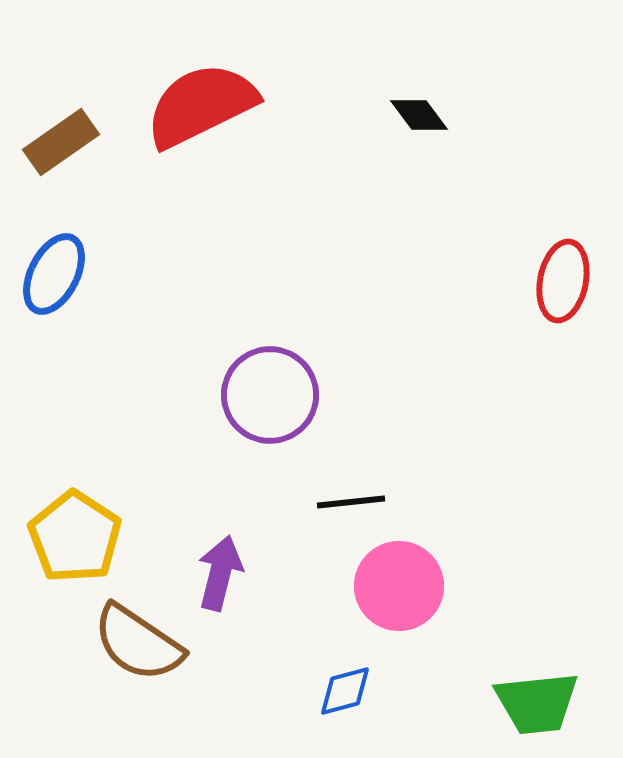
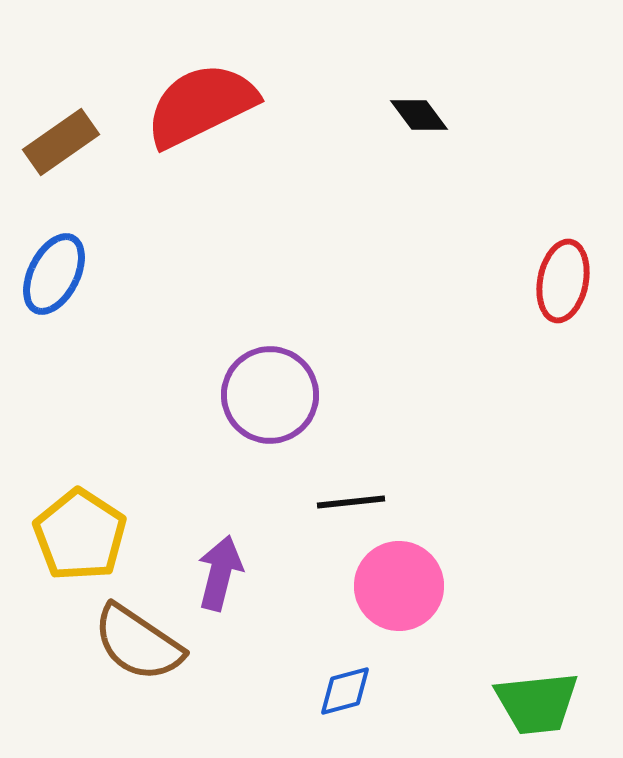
yellow pentagon: moved 5 px right, 2 px up
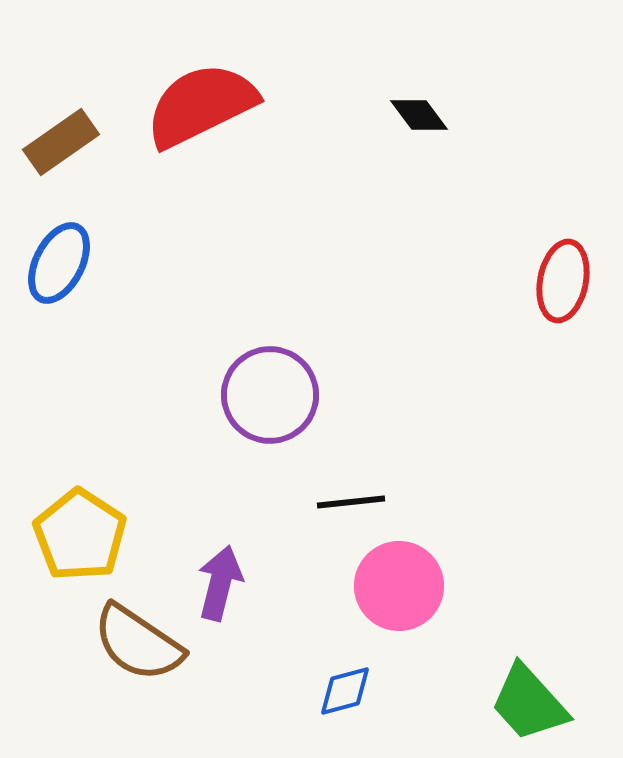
blue ellipse: moved 5 px right, 11 px up
purple arrow: moved 10 px down
green trapezoid: moved 8 px left; rotated 54 degrees clockwise
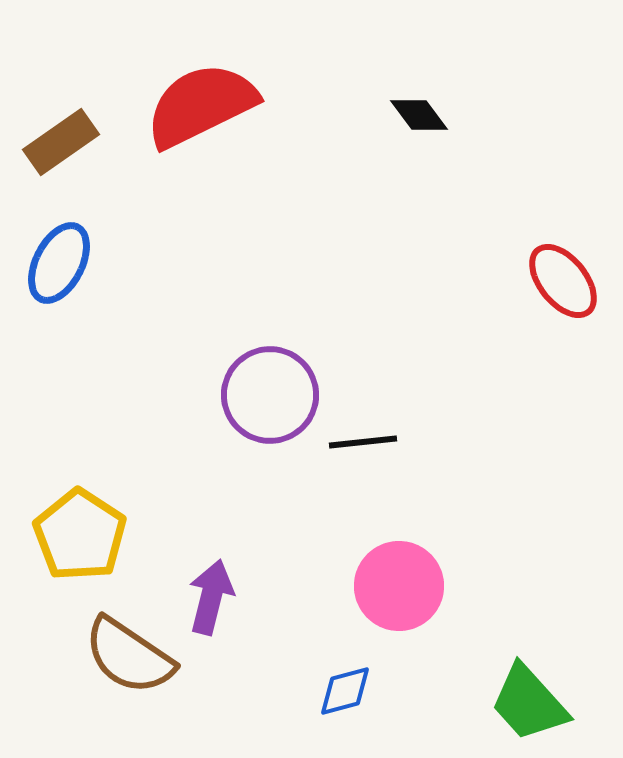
red ellipse: rotated 50 degrees counterclockwise
black line: moved 12 px right, 60 px up
purple arrow: moved 9 px left, 14 px down
brown semicircle: moved 9 px left, 13 px down
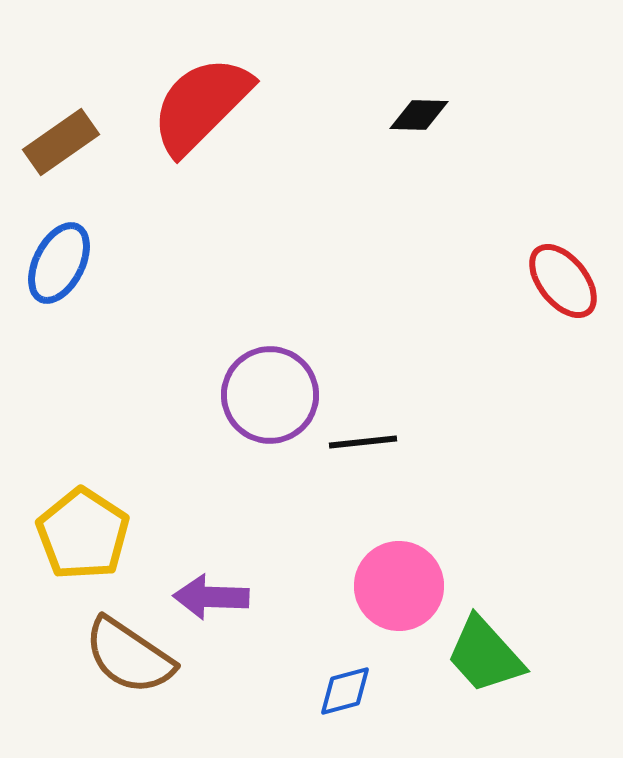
red semicircle: rotated 19 degrees counterclockwise
black diamond: rotated 52 degrees counterclockwise
yellow pentagon: moved 3 px right, 1 px up
purple arrow: rotated 102 degrees counterclockwise
green trapezoid: moved 44 px left, 48 px up
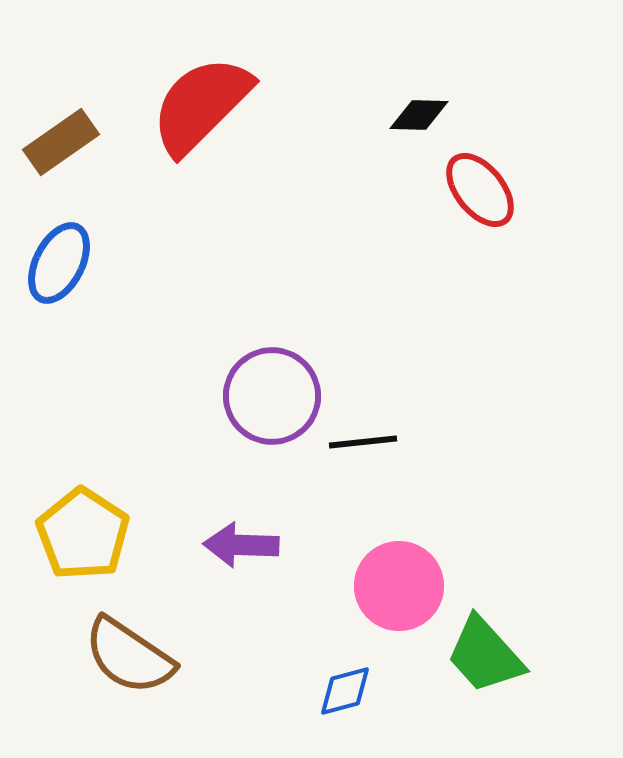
red ellipse: moved 83 px left, 91 px up
purple circle: moved 2 px right, 1 px down
purple arrow: moved 30 px right, 52 px up
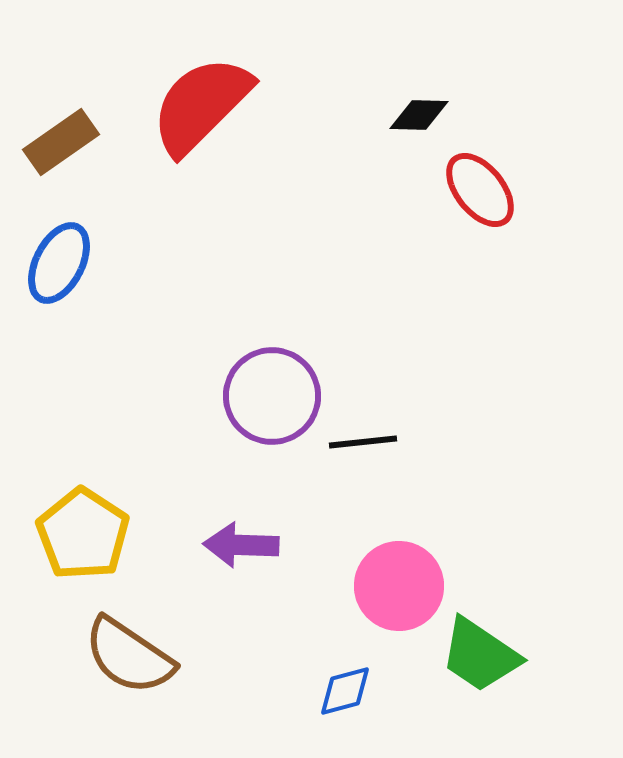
green trapezoid: moved 5 px left; rotated 14 degrees counterclockwise
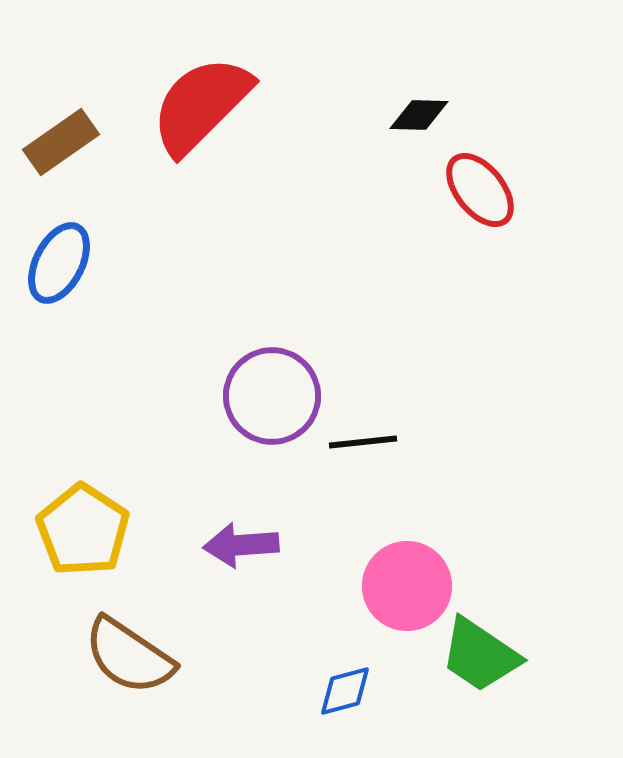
yellow pentagon: moved 4 px up
purple arrow: rotated 6 degrees counterclockwise
pink circle: moved 8 px right
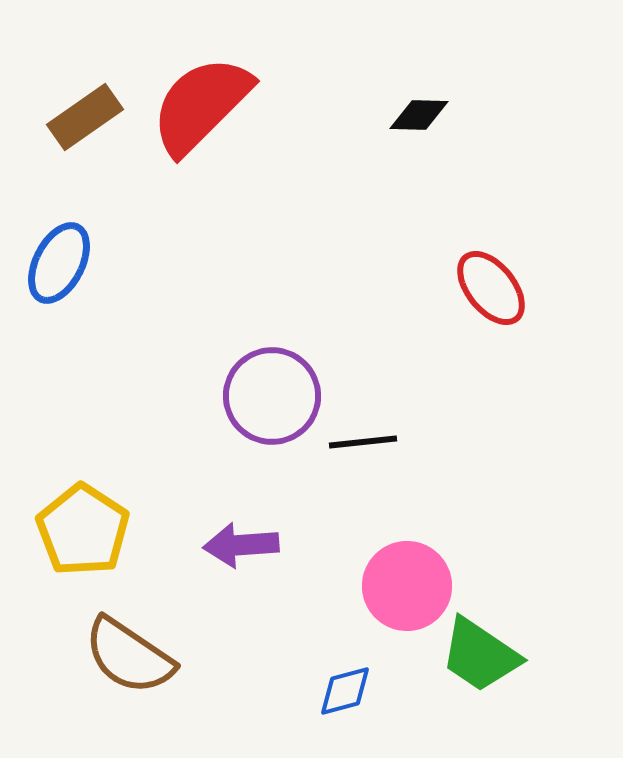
brown rectangle: moved 24 px right, 25 px up
red ellipse: moved 11 px right, 98 px down
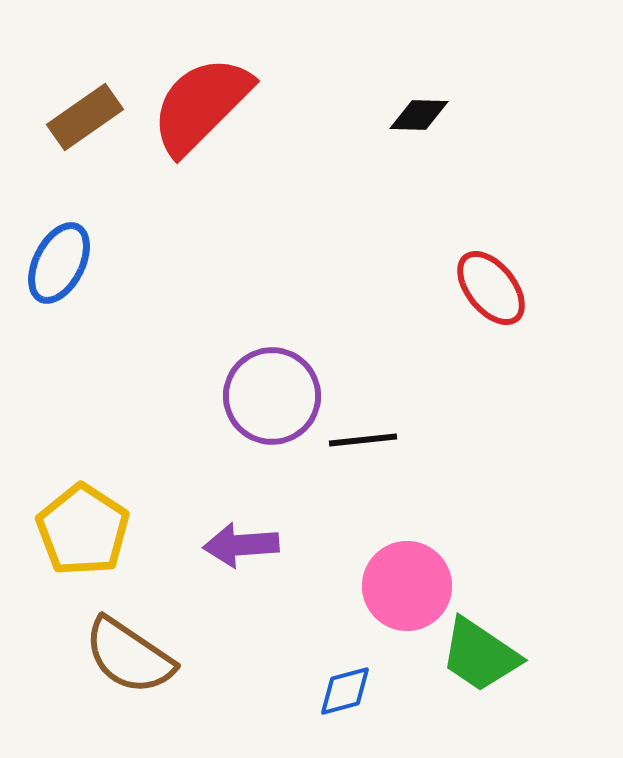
black line: moved 2 px up
